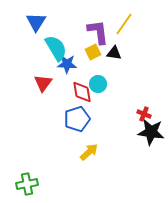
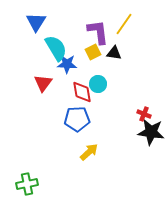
blue pentagon: rotated 15 degrees clockwise
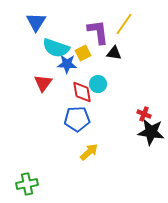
cyan semicircle: rotated 140 degrees clockwise
yellow square: moved 10 px left, 1 px down
